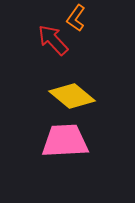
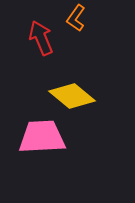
red arrow: moved 12 px left, 2 px up; rotated 20 degrees clockwise
pink trapezoid: moved 23 px left, 4 px up
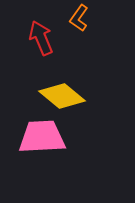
orange L-shape: moved 3 px right
yellow diamond: moved 10 px left
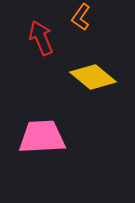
orange L-shape: moved 2 px right, 1 px up
yellow diamond: moved 31 px right, 19 px up
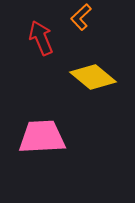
orange L-shape: rotated 12 degrees clockwise
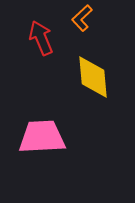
orange L-shape: moved 1 px right, 1 px down
yellow diamond: rotated 45 degrees clockwise
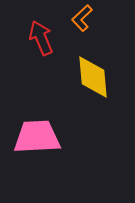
pink trapezoid: moved 5 px left
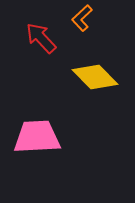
red arrow: rotated 20 degrees counterclockwise
yellow diamond: moved 2 px right; rotated 39 degrees counterclockwise
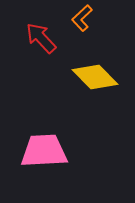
pink trapezoid: moved 7 px right, 14 px down
